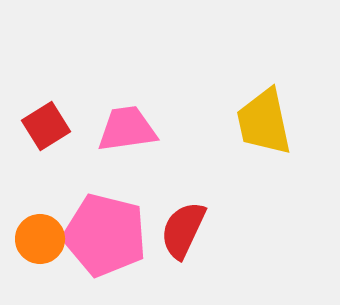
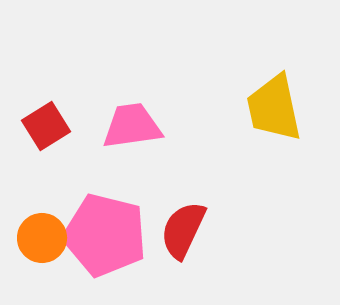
yellow trapezoid: moved 10 px right, 14 px up
pink trapezoid: moved 5 px right, 3 px up
orange circle: moved 2 px right, 1 px up
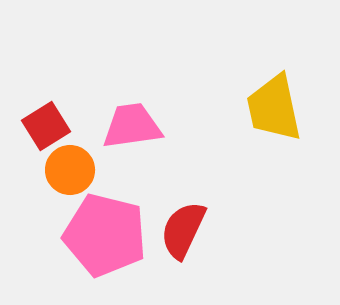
orange circle: moved 28 px right, 68 px up
